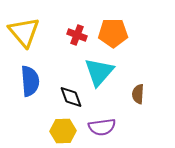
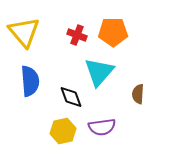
orange pentagon: moved 1 px up
yellow hexagon: rotated 10 degrees counterclockwise
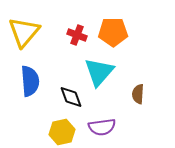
yellow triangle: rotated 20 degrees clockwise
yellow hexagon: moved 1 px left, 1 px down
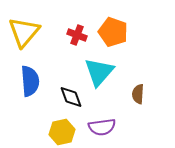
orange pentagon: rotated 20 degrees clockwise
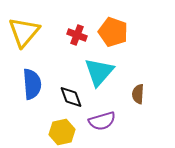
blue semicircle: moved 2 px right, 3 px down
purple semicircle: moved 6 px up; rotated 8 degrees counterclockwise
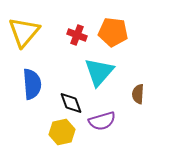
orange pentagon: rotated 12 degrees counterclockwise
black diamond: moved 6 px down
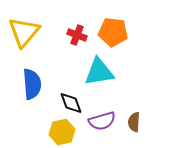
cyan triangle: rotated 40 degrees clockwise
brown semicircle: moved 4 px left, 28 px down
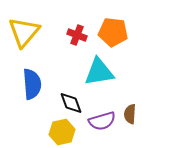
brown semicircle: moved 4 px left, 8 px up
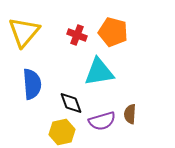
orange pentagon: rotated 8 degrees clockwise
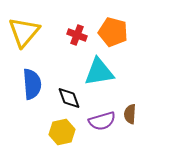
black diamond: moved 2 px left, 5 px up
